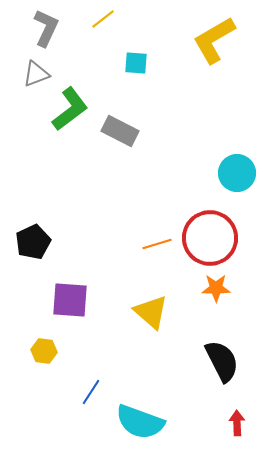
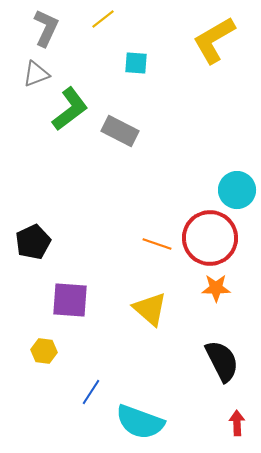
cyan circle: moved 17 px down
orange line: rotated 36 degrees clockwise
yellow triangle: moved 1 px left, 3 px up
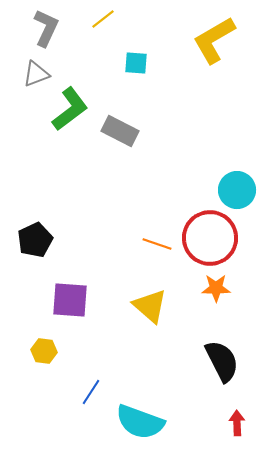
black pentagon: moved 2 px right, 2 px up
yellow triangle: moved 3 px up
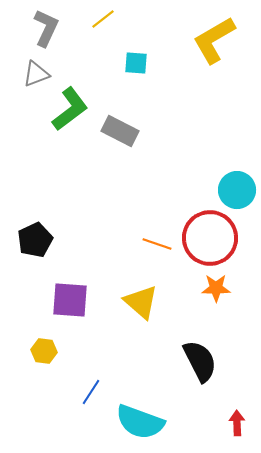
yellow triangle: moved 9 px left, 4 px up
black semicircle: moved 22 px left
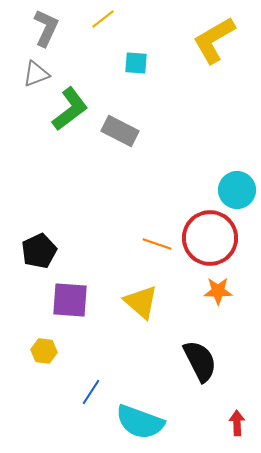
black pentagon: moved 4 px right, 11 px down
orange star: moved 2 px right, 3 px down
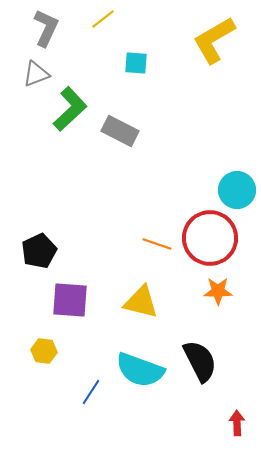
green L-shape: rotated 6 degrees counterclockwise
yellow triangle: rotated 27 degrees counterclockwise
cyan semicircle: moved 52 px up
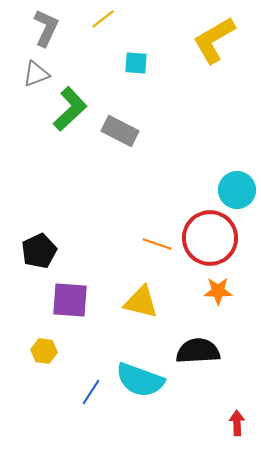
black semicircle: moved 2 px left, 10 px up; rotated 66 degrees counterclockwise
cyan semicircle: moved 10 px down
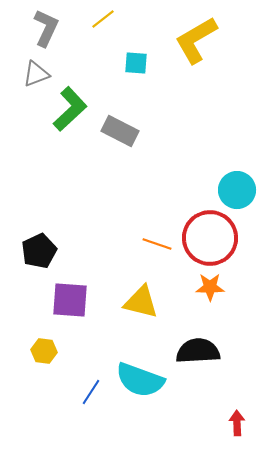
yellow L-shape: moved 18 px left
orange star: moved 8 px left, 4 px up
